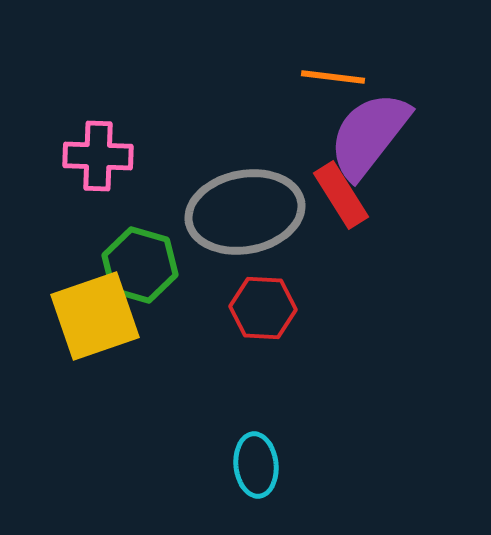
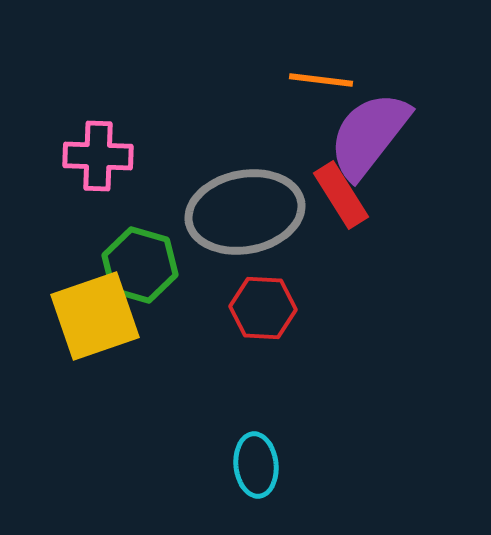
orange line: moved 12 px left, 3 px down
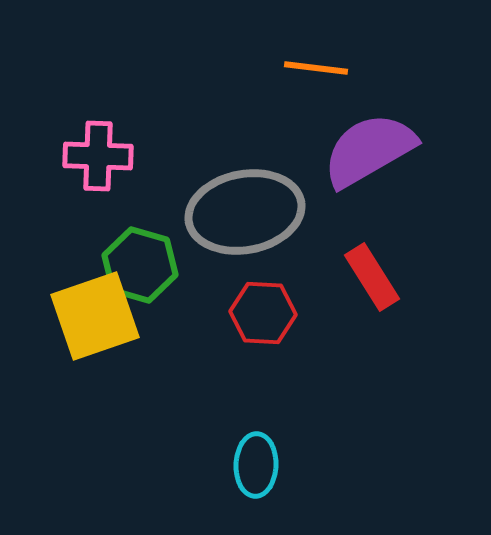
orange line: moved 5 px left, 12 px up
purple semicircle: moved 15 px down; rotated 22 degrees clockwise
red rectangle: moved 31 px right, 82 px down
red hexagon: moved 5 px down
cyan ellipse: rotated 8 degrees clockwise
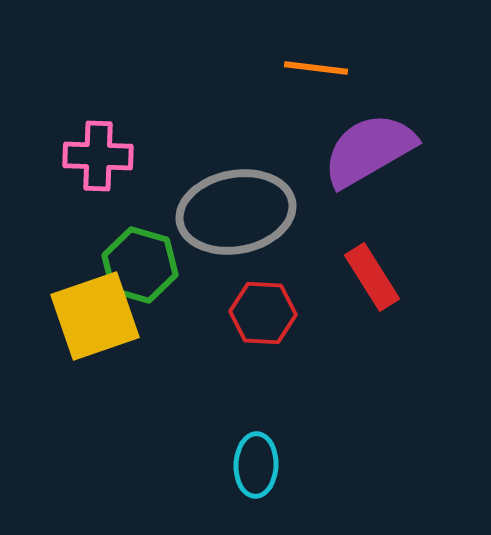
gray ellipse: moved 9 px left
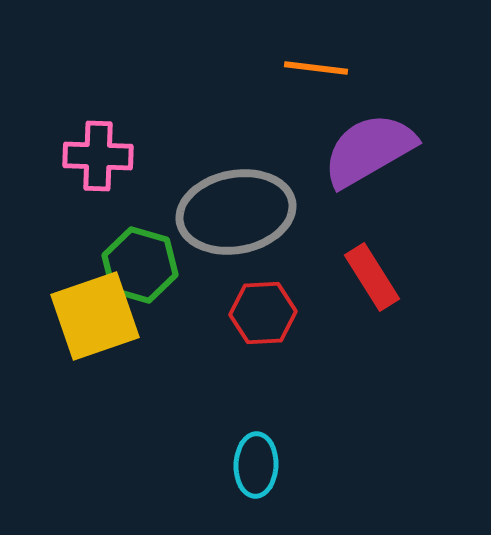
red hexagon: rotated 6 degrees counterclockwise
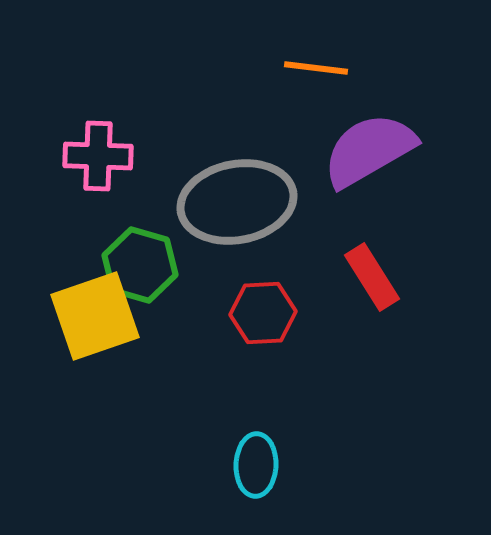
gray ellipse: moved 1 px right, 10 px up
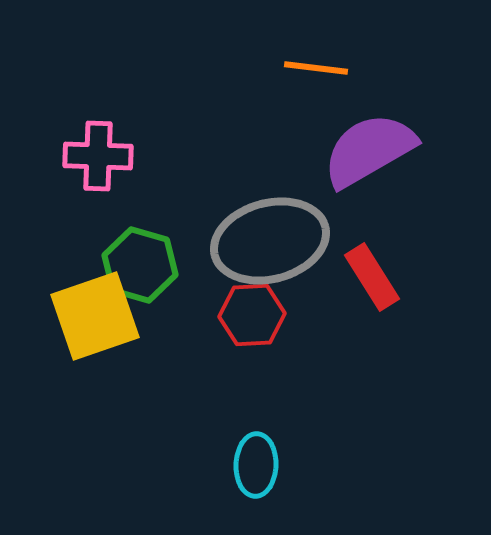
gray ellipse: moved 33 px right, 39 px down; rotated 4 degrees counterclockwise
red hexagon: moved 11 px left, 2 px down
